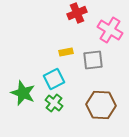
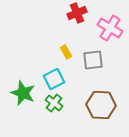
pink cross: moved 2 px up
yellow rectangle: rotated 72 degrees clockwise
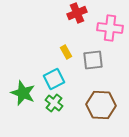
pink cross: rotated 25 degrees counterclockwise
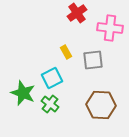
red cross: rotated 12 degrees counterclockwise
cyan square: moved 2 px left, 1 px up
green cross: moved 4 px left, 1 px down
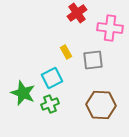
green cross: rotated 30 degrees clockwise
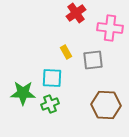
red cross: moved 1 px left
cyan square: rotated 30 degrees clockwise
green star: rotated 20 degrees counterclockwise
brown hexagon: moved 5 px right
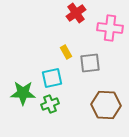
gray square: moved 3 px left, 3 px down
cyan square: rotated 15 degrees counterclockwise
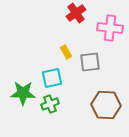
gray square: moved 1 px up
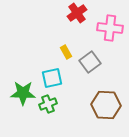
red cross: moved 1 px right
gray square: rotated 30 degrees counterclockwise
green cross: moved 2 px left
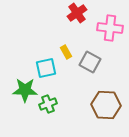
gray square: rotated 25 degrees counterclockwise
cyan square: moved 6 px left, 10 px up
green star: moved 2 px right, 3 px up
